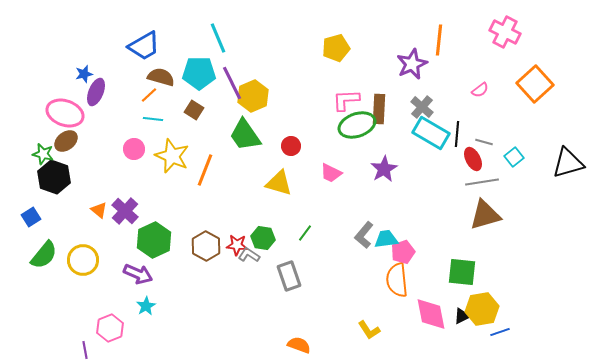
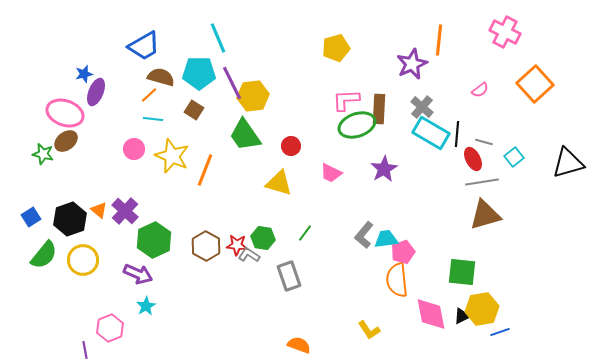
yellow hexagon at (253, 96): rotated 16 degrees clockwise
black hexagon at (54, 177): moved 16 px right, 42 px down; rotated 20 degrees clockwise
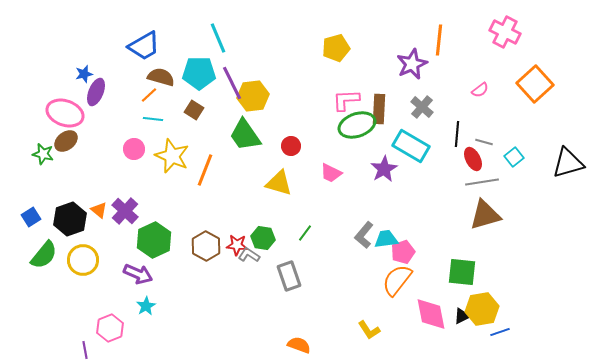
cyan rectangle at (431, 133): moved 20 px left, 13 px down
orange semicircle at (397, 280): rotated 44 degrees clockwise
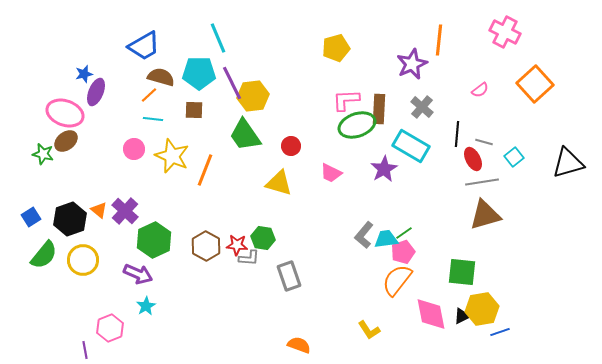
brown square at (194, 110): rotated 30 degrees counterclockwise
green line at (305, 233): moved 99 px right; rotated 18 degrees clockwise
gray L-shape at (249, 255): moved 3 px down; rotated 150 degrees clockwise
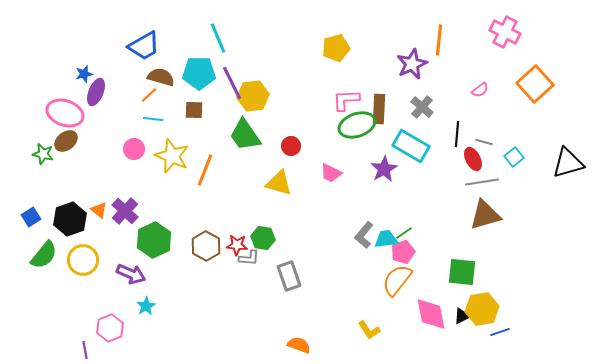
purple arrow at (138, 274): moved 7 px left
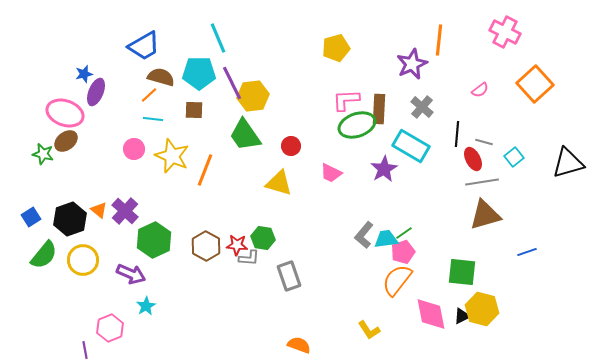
yellow hexagon at (482, 309): rotated 24 degrees clockwise
blue line at (500, 332): moved 27 px right, 80 px up
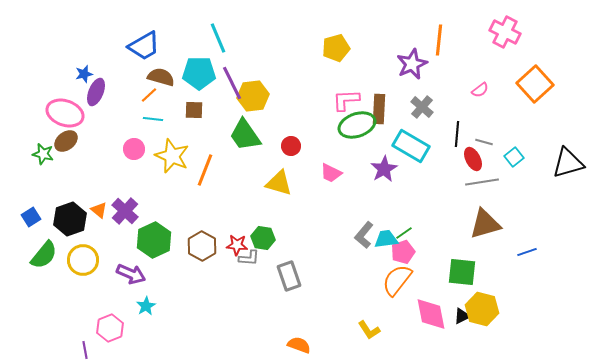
brown triangle at (485, 215): moved 9 px down
brown hexagon at (206, 246): moved 4 px left
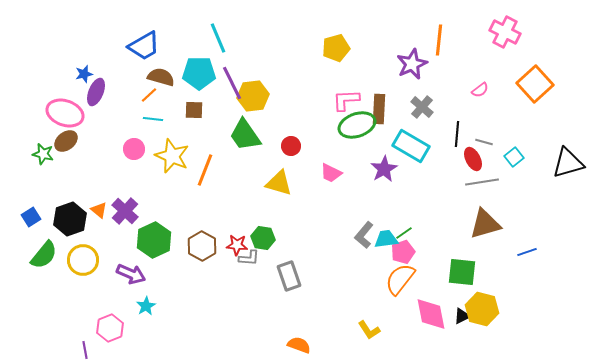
orange semicircle at (397, 280): moved 3 px right, 1 px up
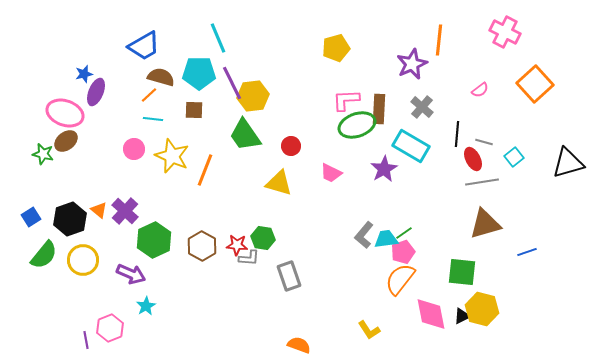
purple line at (85, 350): moved 1 px right, 10 px up
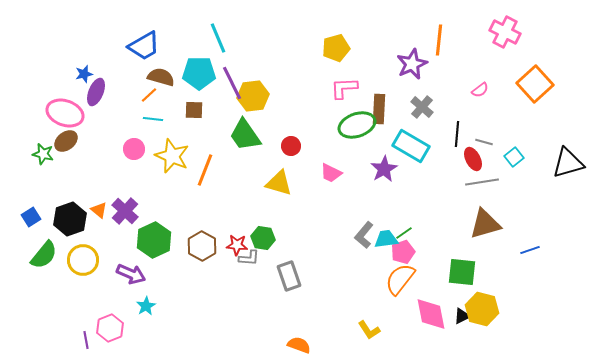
pink L-shape at (346, 100): moved 2 px left, 12 px up
blue line at (527, 252): moved 3 px right, 2 px up
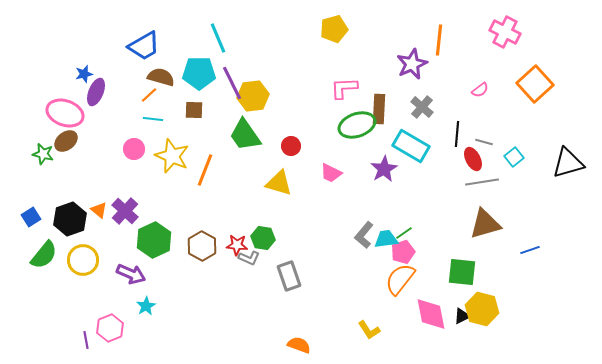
yellow pentagon at (336, 48): moved 2 px left, 19 px up
gray L-shape at (249, 258): rotated 20 degrees clockwise
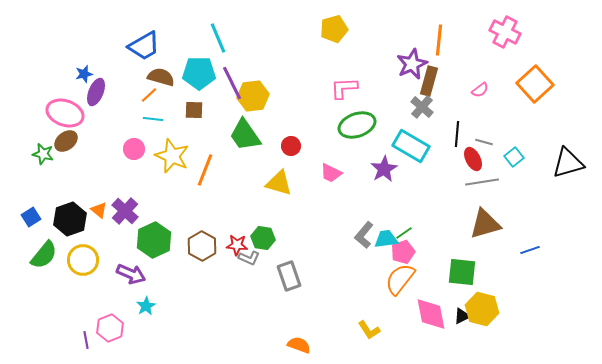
brown rectangle at (379, 109): moved 50 px right, 28 px up; rotated 12 degrees clockwise
